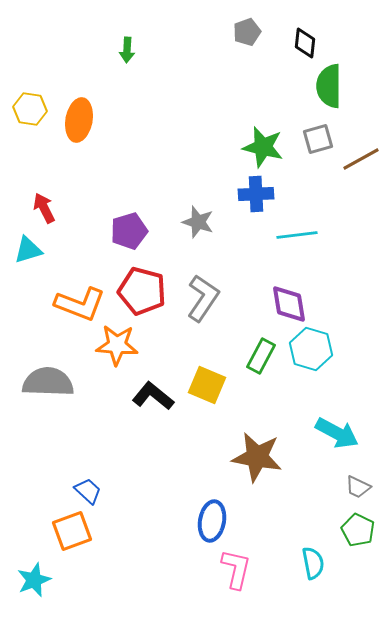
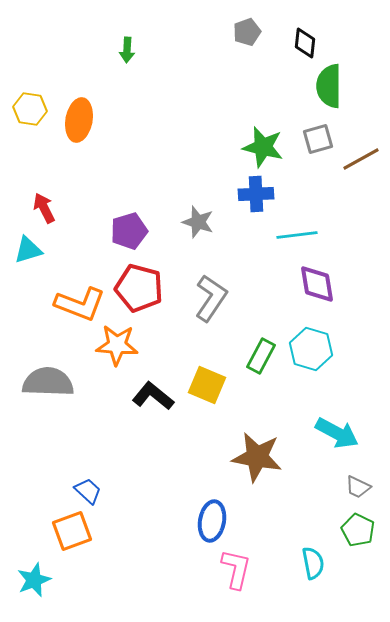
red pentagon: moved 3 px left, 3 px up
gray L-shape: moved 8 px right
purple diamond: moved 28 px right, 20 px up
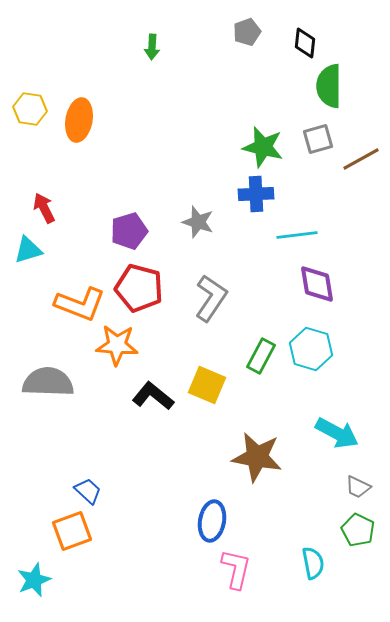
green arrow: moved 25 px right, 3 px up
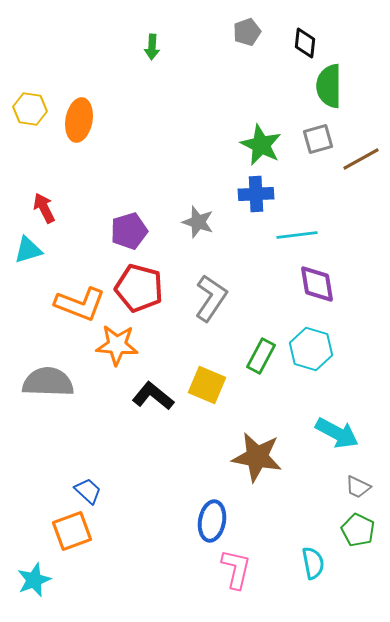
green star: moved 2 px left, 2 px up; rotated 12 degrees clockwise
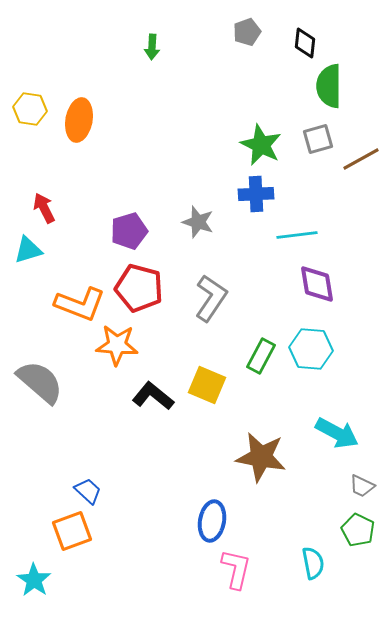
cyan hexagon: rotated 12 degrees counterclockwise
gray semicircle: moved 8 px left; rotated 39 degrees clockwise
brown star: moved 4 px right
gray trapezoid: moved 4 px right, 1 px up
cyan star: rotated 16 degrees counterclockwise
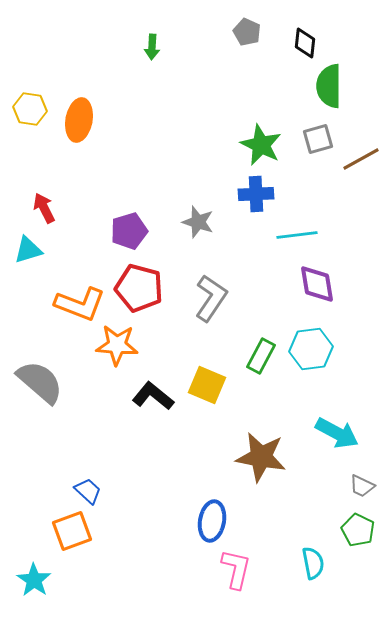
gray pentagon: rotated 28 degrees counterclockwise
cyan hexagon: rotated 12 degrees counterclockwise
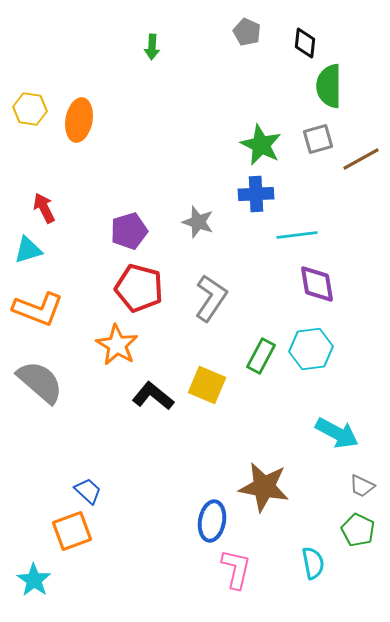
orange L-shape: moved 42 px left, 5 px down
orange star: rotated 27 degrees clockwise
brown star: moved 3 px right, 30 px down
